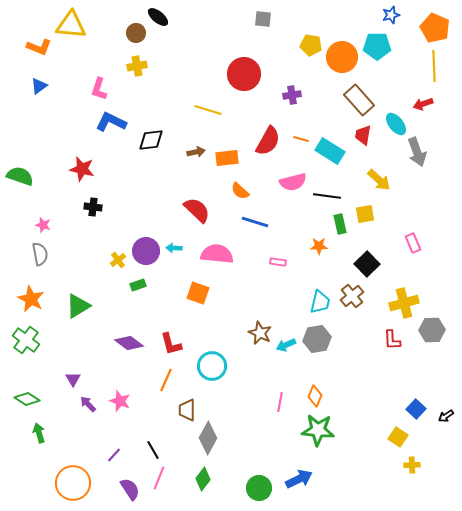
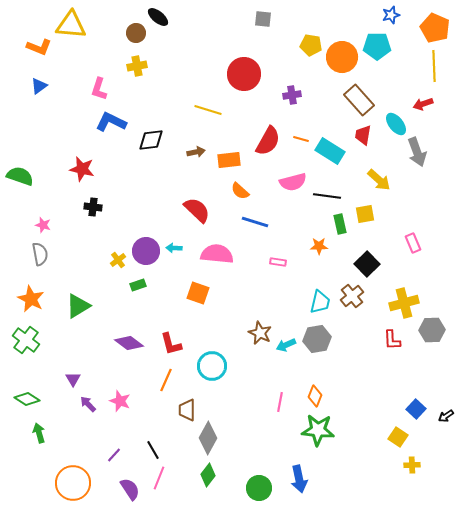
orange rectangle at (227, 158): moved 2 px right, 2 px down
green diamond at (203, 479): moved 5 px right, 4 px up
blue arrow at (299, 479): rotated 104 degrees clockwise
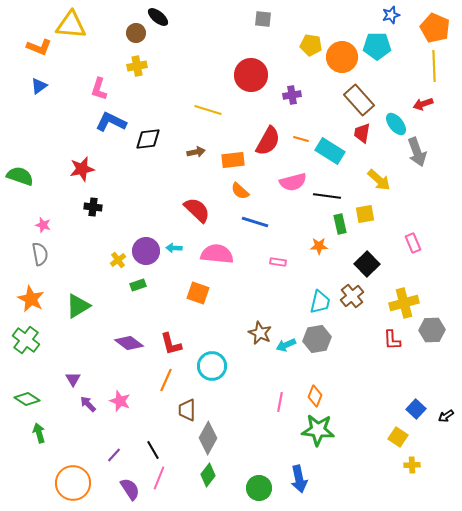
red circle at (244, 74): moved 7 px right, 1 px down
red trapezoid at (363, 135): moved 1 px left, 2 px up
black diamond at (151, 140): moved 3 px left, 1 px up
orange rectangle at (229, 160): moved 4 px right
red star at (82, 169): rotated 25 degrees counterclockwise
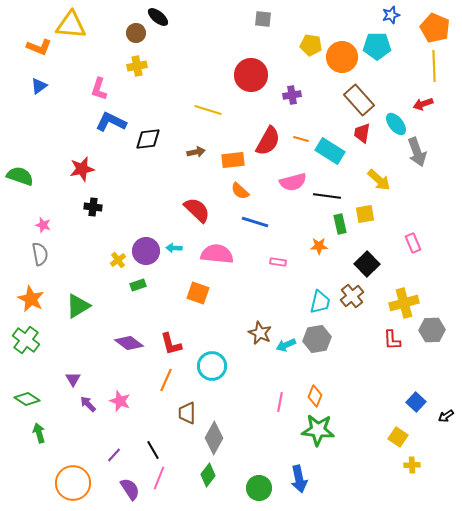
blue square at (416, 409): moved 7 px up
brown trapezoid at (187, 410): moved 3 px down
gray diamond at (208, 438): moved 6 px right
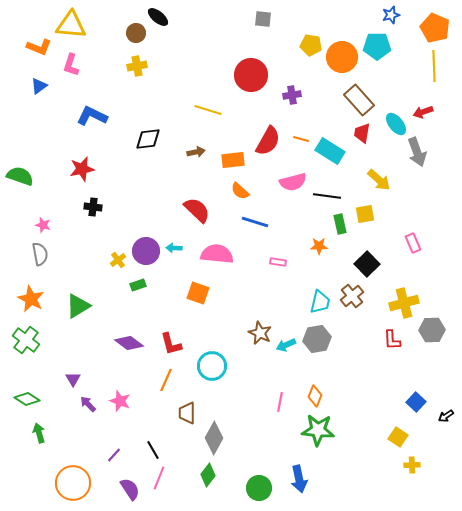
pink L-shape at (99, 89): moved 28 px left, 24 px up
red arrow at (423, 104): moved 8 px down
blue L-shape at (111, 122): moved 19 px left, 6 px up
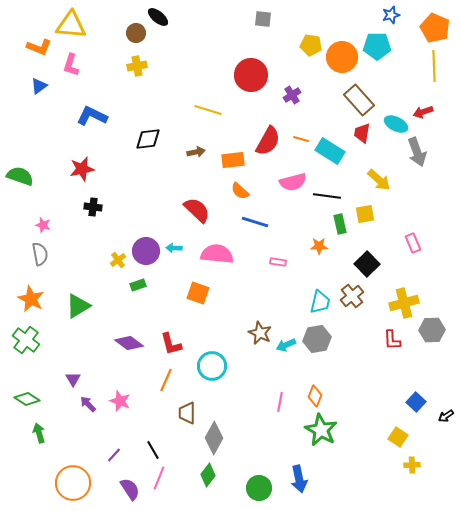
purple cross at (292, 95): rotated 24 degrees counterclockwise
cyan ellipse at (396, 124): rotated 25 degrees counterclockwise
green star at (318, 430): moved 3 px right; rotated 24 degrees clockwise
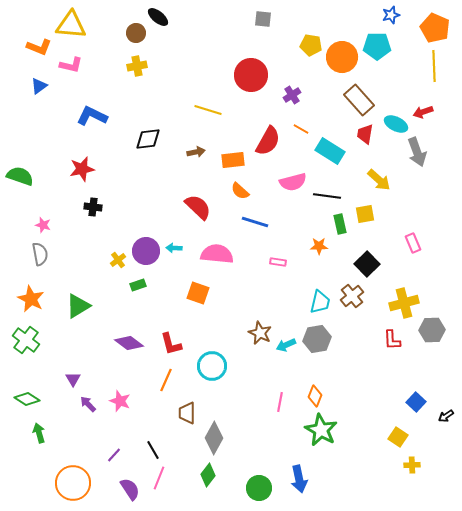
pink L-shape at (71, 65): rotated 95 degrees counterclockwise
red trapezoid at (362, 133): moved 3 px right, 1 px down
orange line at (301, 139): moved 10 px up; rotated 14 degrees clockwise
red semicircle at (197, 210): moved 1 px right, 3 px up
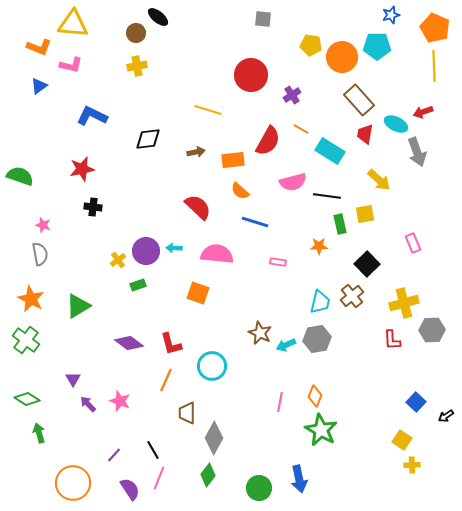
yellow triangle at (71, 25): moved 2 px right, 1 px up
yellow square at (398, 437): moved 4 px right, 3 px down
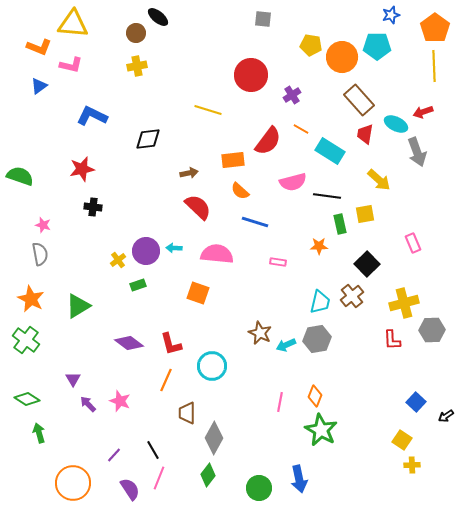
orange pentagon at (435, 28): rotated 12 degrees clockwise
red semicircle at (268, 141): rotated 8 degrees clockwise
brown arrow at (196, 152): moved 7 px left, 21 px down
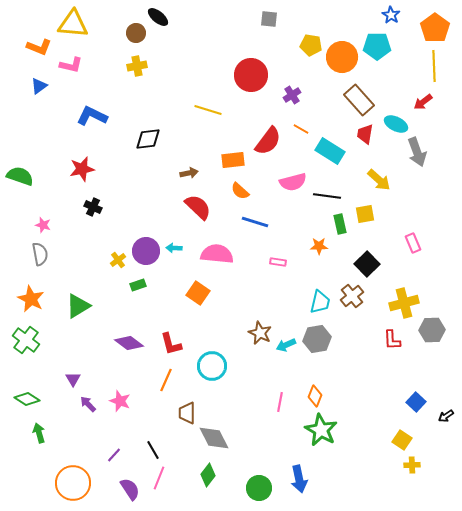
blue star at (391, 15): rotated 24 degrees counterclockwise
gray square at (263, 19): moved 6 px right
red arrow at (423, 112): moved 10 px up; rotated 18 degrees counterclockwise
black cross at (93, 207): rotated 18 degrees clockwise
orange square at (198, 293): rotated 15 degrees clockwise
gray diamond at (214, 438): rotated 56 degrees counterclockwise
